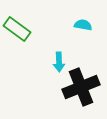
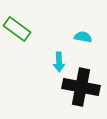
cyan semicircle: moved 12 px down
black cross: rotated 33 degrees clockwise
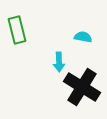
green rectangle: moved 1 px down; rotated 40 degrees clockwise
black cross: moved 1 px right; rotated 21 degrees clockwise
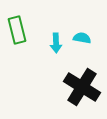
cyan semicircle: moved 1 px left, 1 px down
cyan arrow: moved 3 px left, 19 px up
